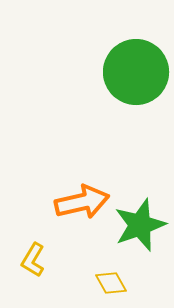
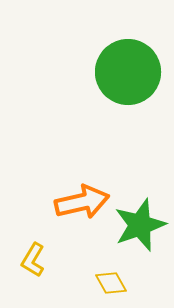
green circle: moved 8 px left
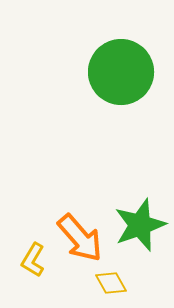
green circle: moved 7 px left
orange arrow: moved 2 px left, 36 px down; rotated 62 degrees clockwise
